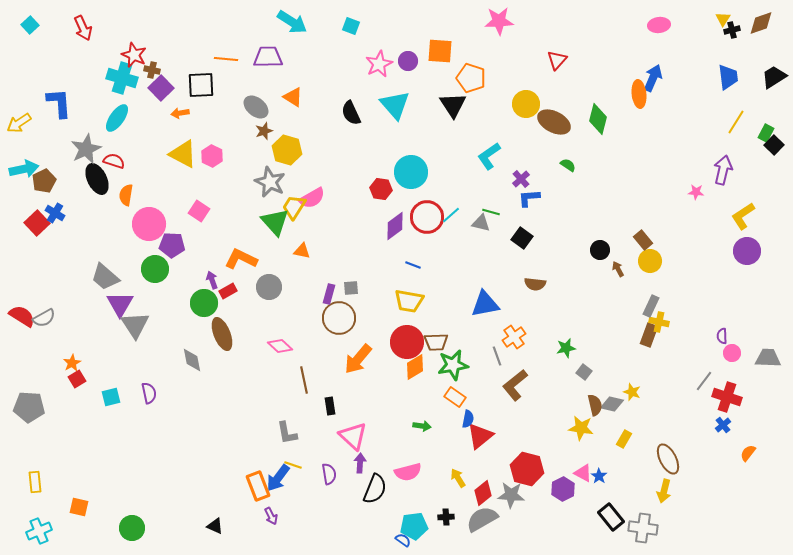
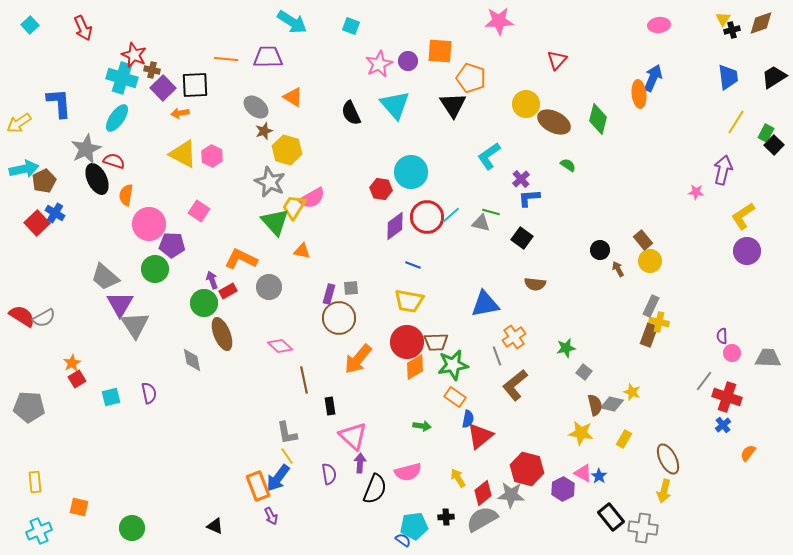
black square at (201, 85): moved 6 px left
purple square at (161, 88): moved 2 px right
yellow star at (581, 428): moved 5 px down
yellow line at (293, 465): moved 6 px left, 9 px up; rotated 36 degrees clockwise
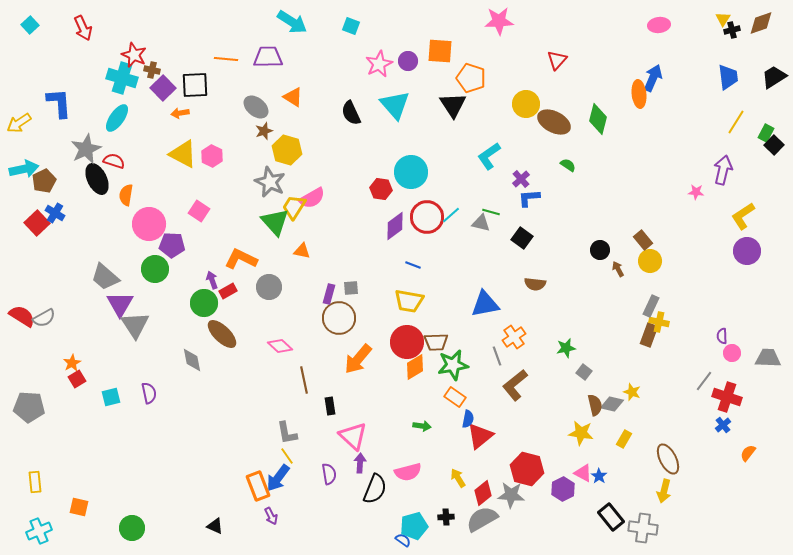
brown ellipse at (222, 334): rotated 24 degrees counterclockwise
cyan pentagon at (414, 526): rotated 8 degrees counterclockwise
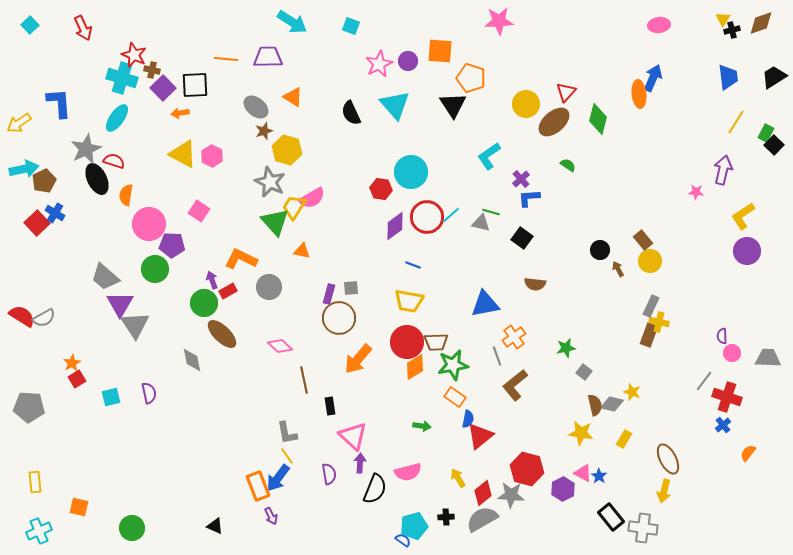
red triangle at (557, 60): moved 9 px right, 32 px down
brown ellipse at (554, 122): rotated 68 degrees counterclockwise
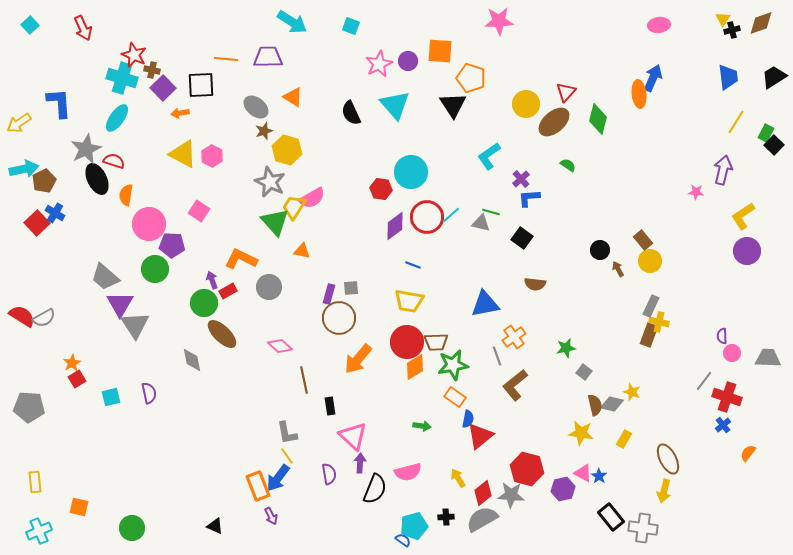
black square at (195, 85): moved 6 px right
purple hexagon at (563, 489): rotated 15 degrees clockwise
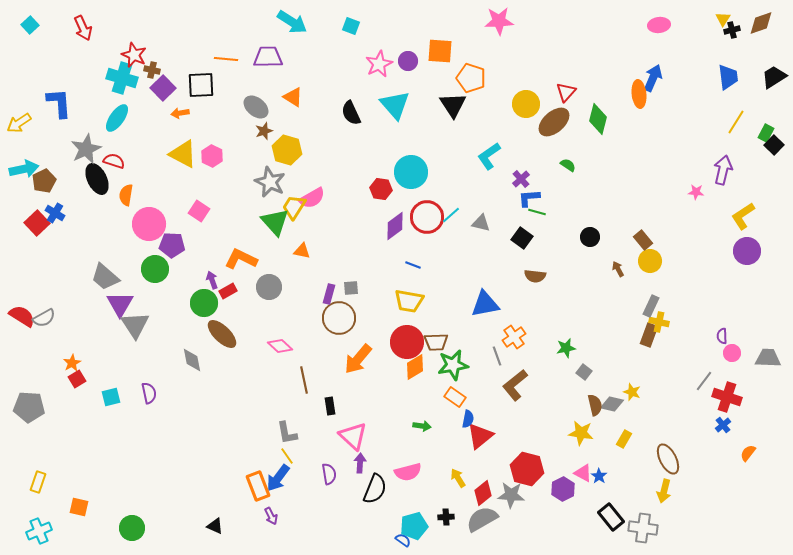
green line at (491, 212): moved 46 px right
black circle at (600, 250): moved 10 px left, 13 px up
brown semicircle at (535, 284): moved 8 px up
yellow rectangle at (35, 482): moved 3 px right; rotated 25 degrees clockwise
purple hexagon at (563, 489): rotated 15 degrees counterclockwise
